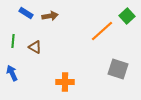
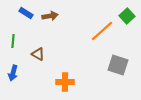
brown triangle: moved 3 px right, 7 px down
gray square: moved 4 px up
blue arrow: moved 1 px right; rotated 140 degrees counterclockwise
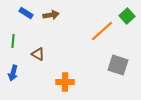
brown arrow: moved 1 px right, 1 px up
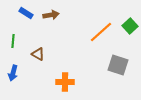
green square: moved 3 px right, 10 px down
orange line: moved 1 px left, 1 px down
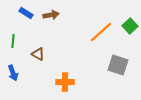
blue arrow: rotated 35 degrees counterclockwise
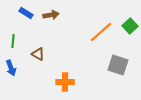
blue arrow: moved 2 px left, 5 px up
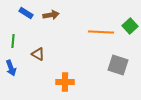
orange line: rotated 45 degrees clockwise
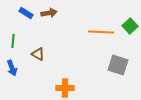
brown arrow: moved 2 px left, 2 px up
blue arrow: moved 1 px right
orange cross: moved 6 px down
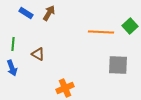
brown arrow: rotated 49 degrees counterclockwise
green line: moved 3 px down
gray square: rotated 15 degrees counterclockwise
orange cross: rotated 24 degrees counterclockwise
